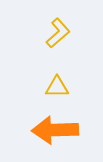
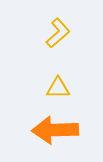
yellow triangle: moved 1 px right, 1 px down
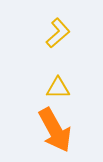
orange arrow: rotated 117 degrees counterclockwise
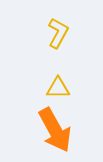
yellow L-shape: rotated 20 degrees counterclockwise
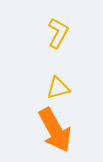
yellow triangle: rotated 15 degrees counterclockwise
